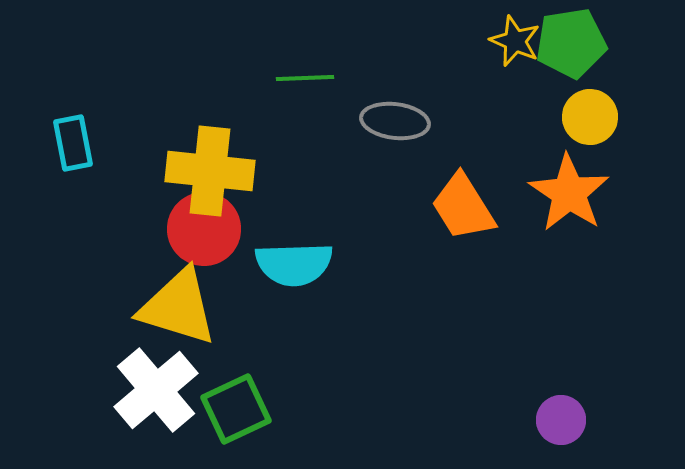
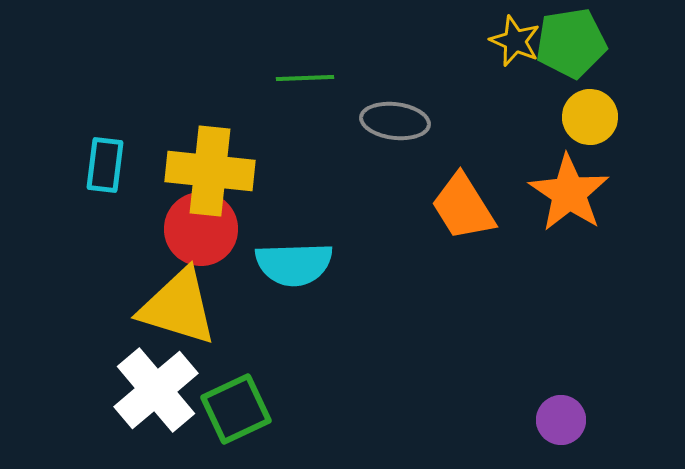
cyan rectangle: moved 32 px right, 22 px down; rotated 18 degrees clockwise
red circle: moved 3 px left
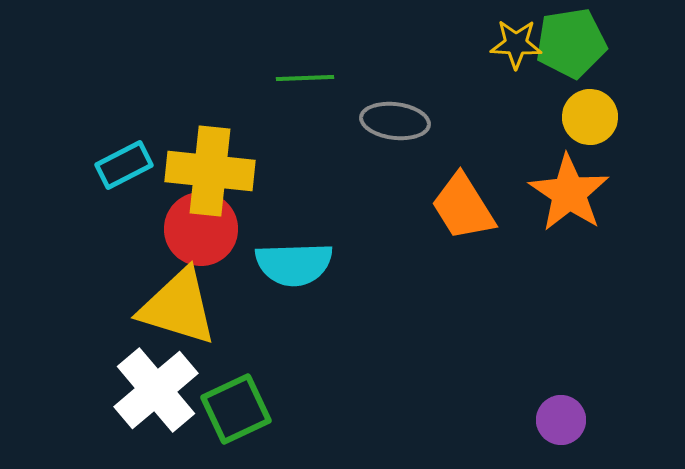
yellow star: moved 1 px right, 3 px down; rotated 21 degrees counterclockwise
cyan rectangle: moved 19 px right; rotated 56 degrees clockwise
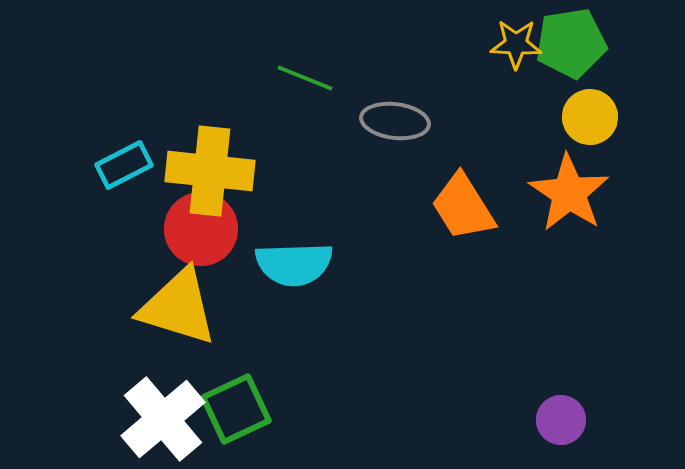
green line: rotated 24 degrees clockwise
white cross: moved 7 px right, 29 px down
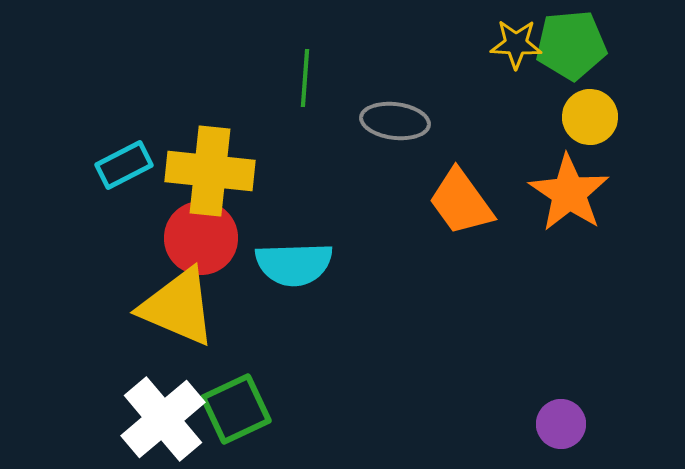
green pentagon: moved 2 px down; rotated 4 degrees clockwise
green line: rotated 72 degrees clockwise
orange trapezoid: moved 2 px left, 5 px up; rotated 4 degrees counterclockwise
red circle: moved 9 px down
yellow triangle: rotated 6 degrees clockwise
purple circle: moved 4 px down
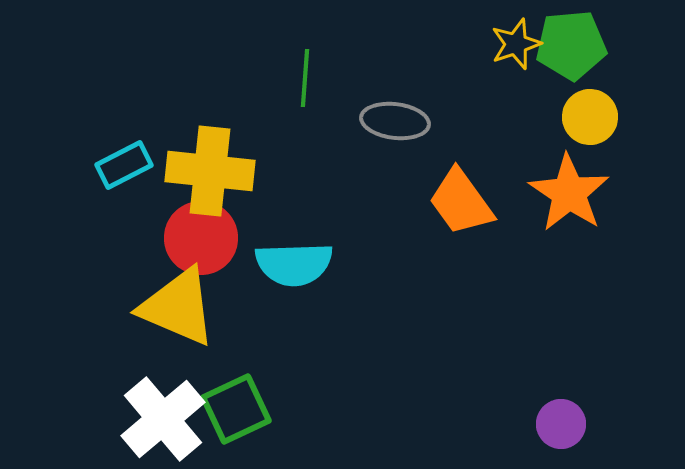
yellow star: rotated 21 degrees counterclockwise
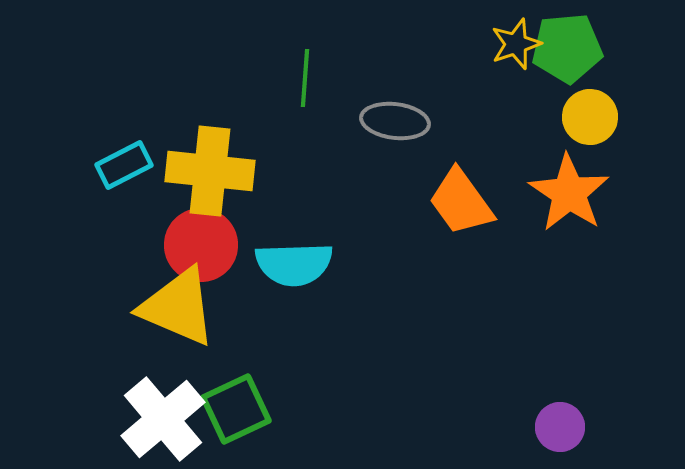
green pentagon: moved 4 px left, 3 px down
red circle: moved 7 px down
purple circle: moved 1 px left, 3 px down
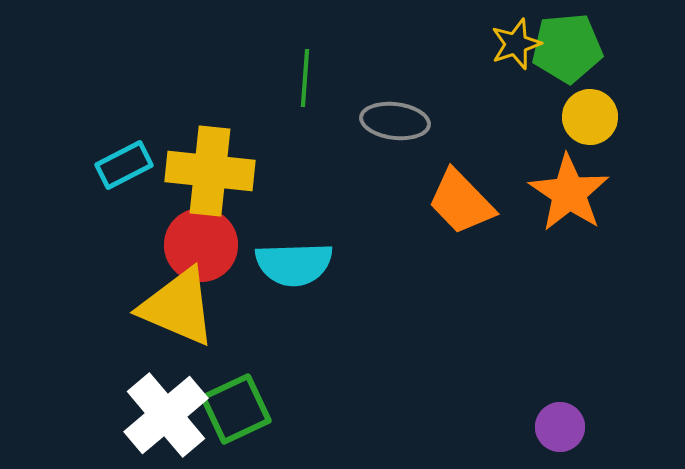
orange trapezoid: rotated 8 degrees counterclockwise
white cross: moved 3 px right, 4 px up
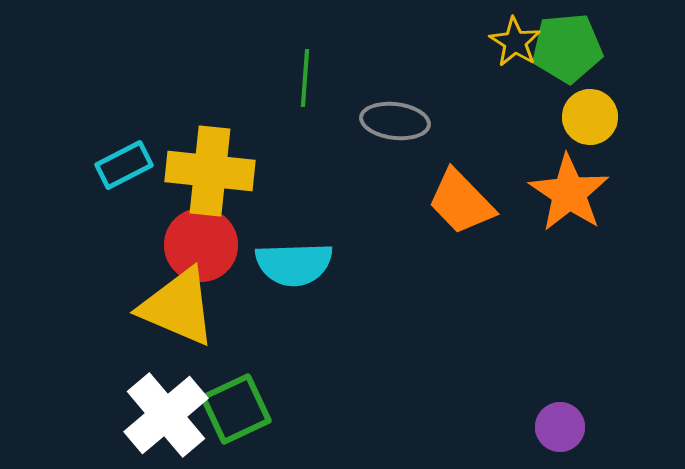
yellow star: moved 1 px left, 2 px up; rotated 21 degrees counterclockwise
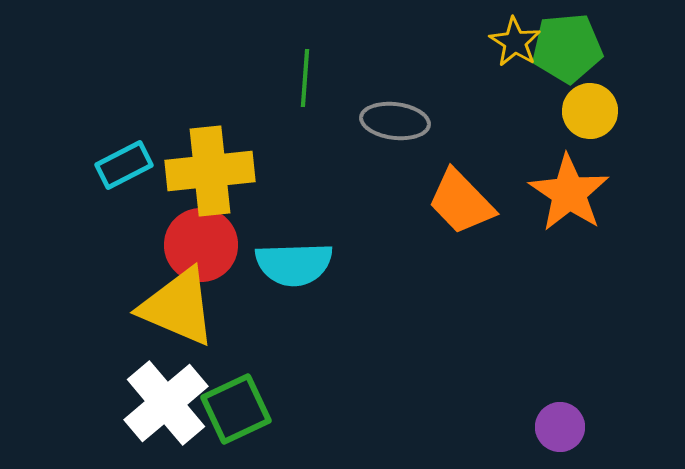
yellow circle: moved 6 px up
yellow cross: rotated 12 degrees counterclockwise
white cross: moved 12 px up
